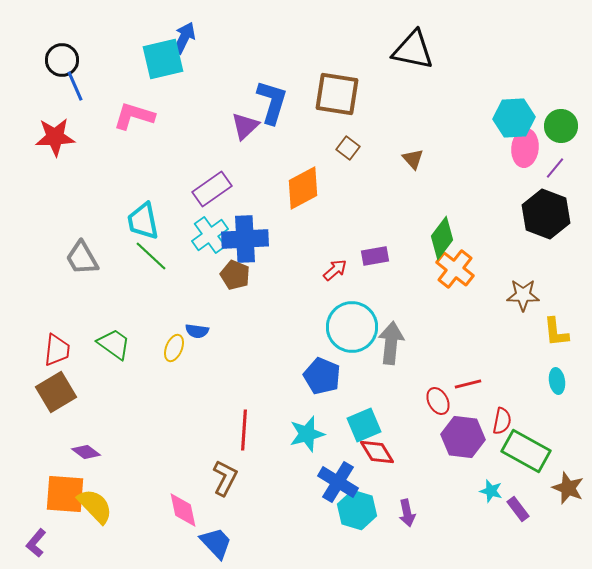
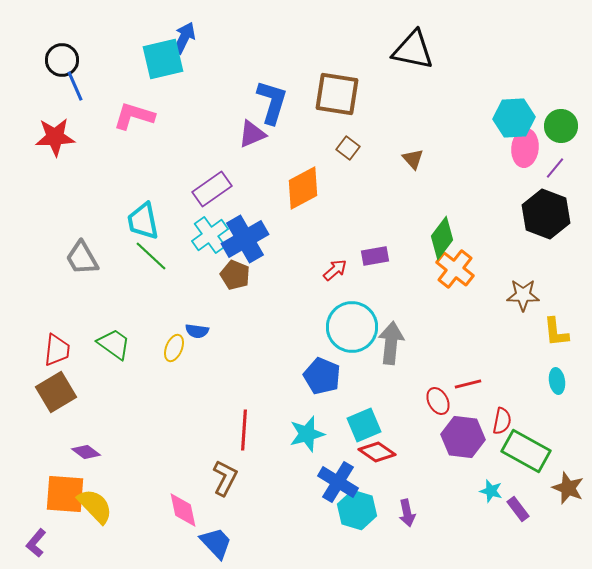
purple triangle at (245, 126): moved 7 px right, 8 px down; rotated 20 degrees clockwise
blue cross at (245, 239): rotated 27 degrees counterclockwise
red diamond at (377, 452): rotated 24 degrees counterclockwise
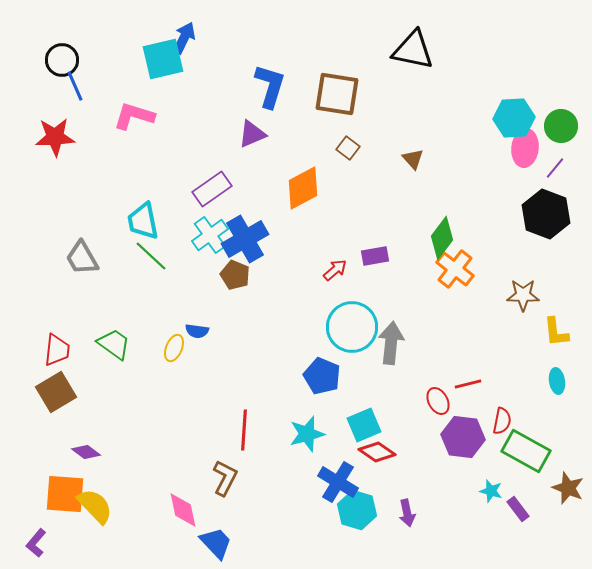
blue L-shape at (272, 102): moved 2 px left, 16 px up
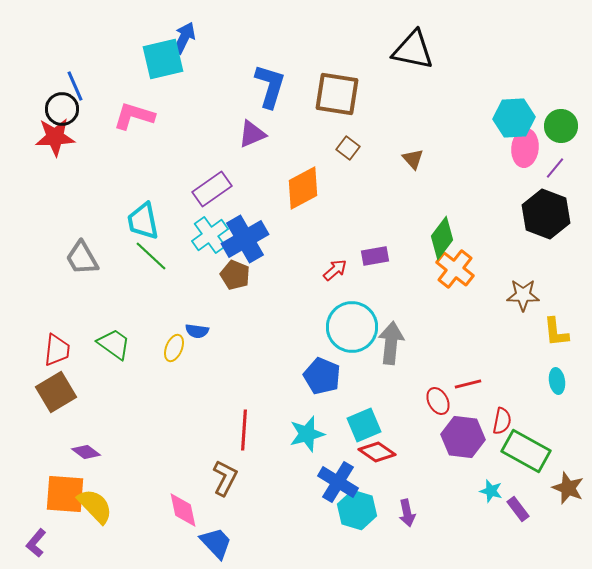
black circle at (62, 60): moved 49 px down
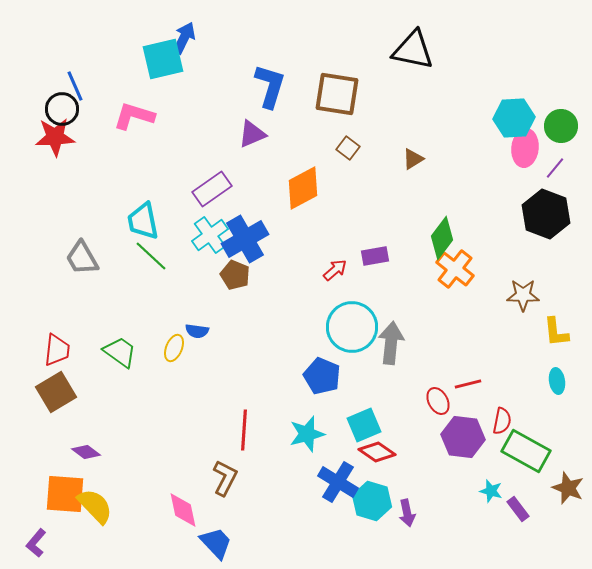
brown triangle at (413, 159): rotated 40 degrees clockwise
green trapezoid at (114, 344): moved 6 px right, 8 px down
cyan hexagon at (357, 510): moved 15 px right, 9 px up
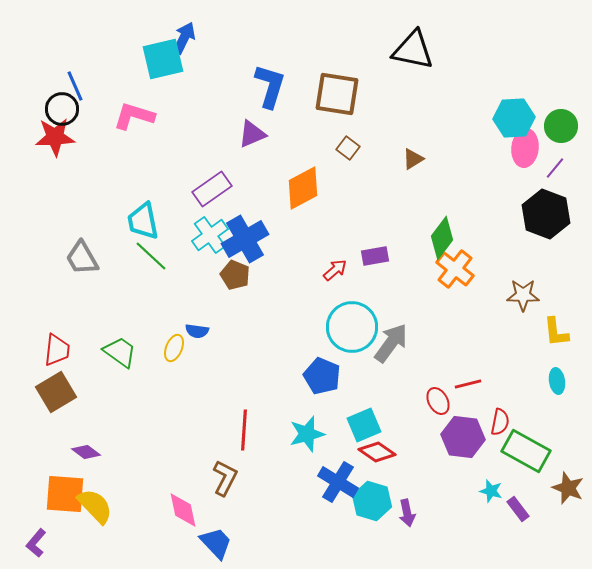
gray arrow at (391, 343): rotated 30 degrees clockwise
red semicircle at (502, 421): moved 2 px left, 1 px down
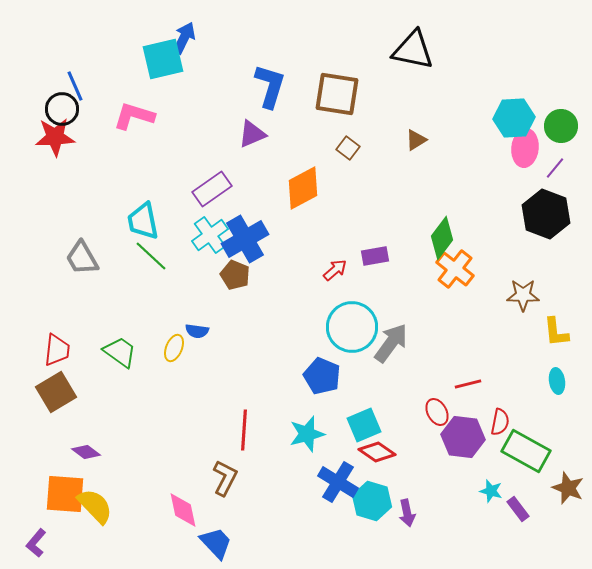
brown triangle at (413, 159): moved 3 px right, 19 px up
red ellipse at (438, 401): moved 1 px left, 11 px down
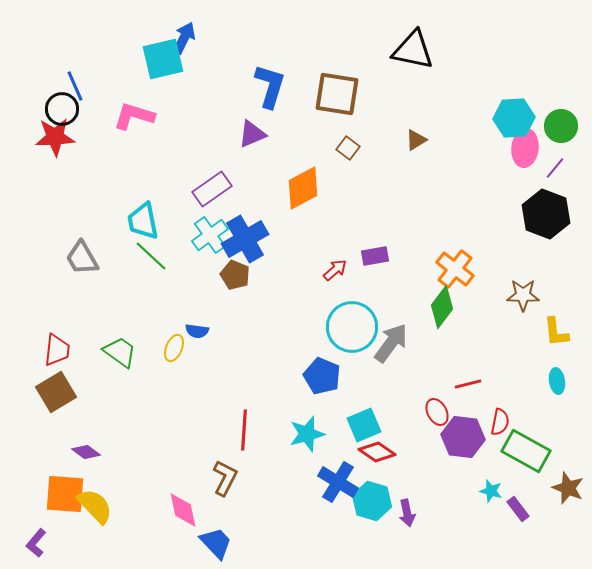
green diamond at (442, 238): moved 69 px down
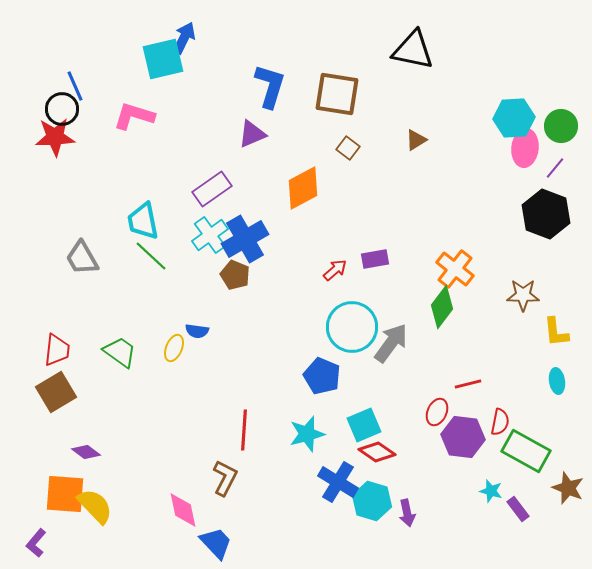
purple rectangle at (375, 256): moved 3 px down
red ellipse at (437, 412): rotated 52 degrees clockwise
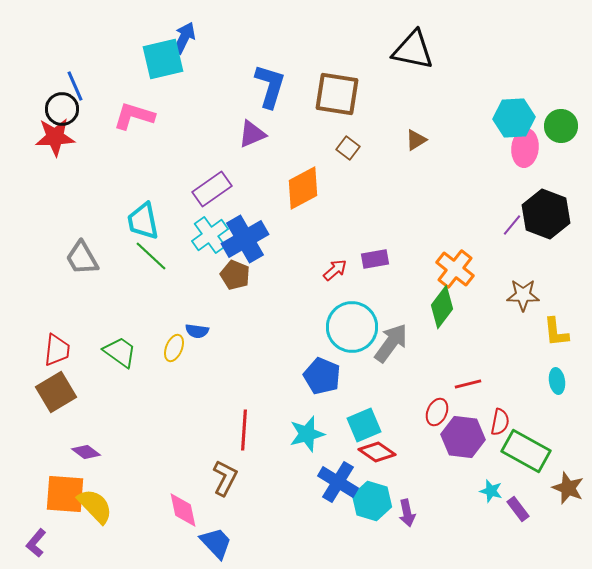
purple line at (555, 168): moved 43 px left, 57 px down
